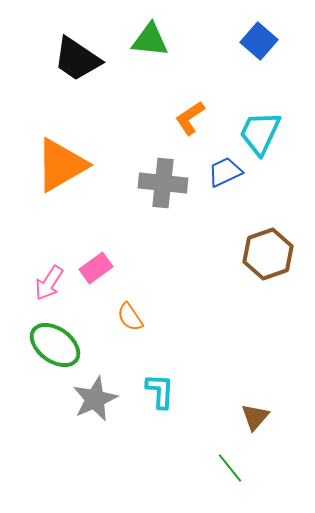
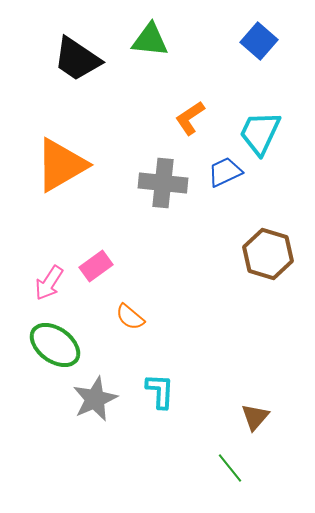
brown hexagon: rotated 24 degrees counterclockwise
pink rectangle: moved 2 px up
orange semicircle: rotated 16 degrees counterclockwise
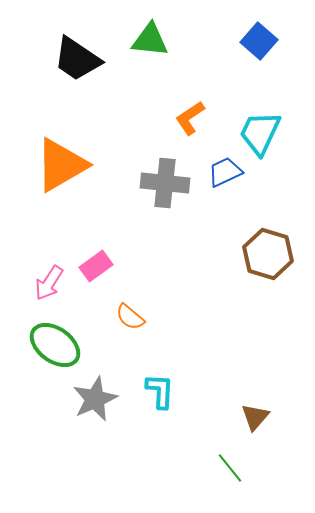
gray cross: moved 2 px right
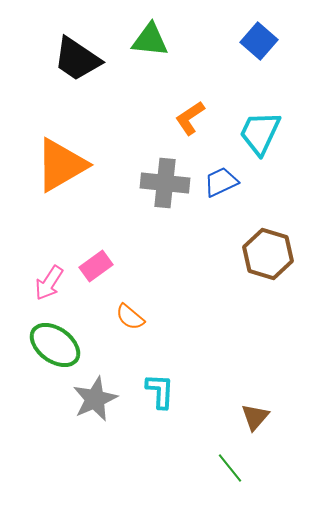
blue trapezoid: moved 4 px left, 10 px down
